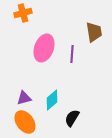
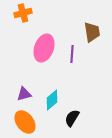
brown trapezoid: moved 2 px left
purple triangle: moved 4 px up
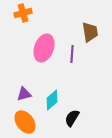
brown trapezoid: moved 2 px left
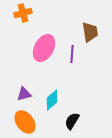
pink ellipse: rotated 8 degrees clockwise
black semicircle: moved 3 px down
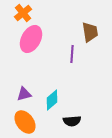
orange cross: rotated 24 degrees counterclockwise
pink ellipse: moved 13 px left, 9 px up
black semicircle: rotated 126 degrees counterclockwise
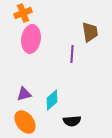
orange cross: rotated 18 degrees clockwise
pink ellipse: rotated 20 degrees counterclockwise
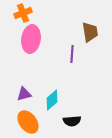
orange ellipse: moved 3 px right
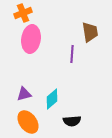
cyan diamond: moved 1 px up
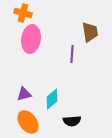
orange cross: rotated 36 degrees clockwise
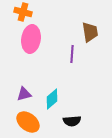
orange cross: moved 1 px up
orange ellipse: rotated 15 degrees counterclockwise
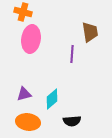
orange ellipse: rotated 30 degrees counterclockwise
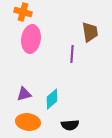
black semicircle: moved 2 px left, 4 px down
